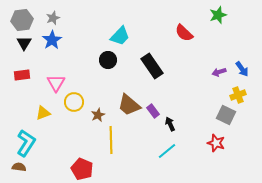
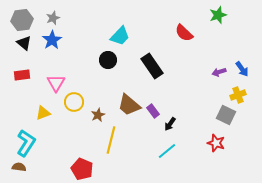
black triangle: rotated 21 degrees counterclockwise
black arrow: rotated 120 degrees counterclockwise
yellow line: rotated 16 degrees clockwise
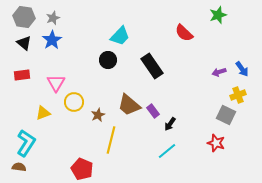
gray hexagon: moved 2 px right, 3 px up; rotated 15 degrees clockwise
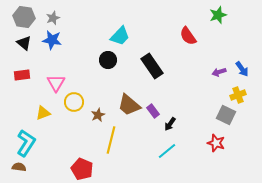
red semicircle: moved 4 px right, 3 px down; rotated 12 degrees clockwise
blue star: rotated 30 degrees counterclockwise
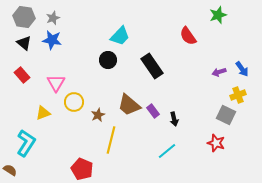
red rectangle: rotated 56 degrees clockwise
black arrow: moved 4 px right, 5 px up; rotated 48 degrees counterclockwise
brown semicircle: moved 9 px left, 3 px down; rotated 24 degrees clockwise
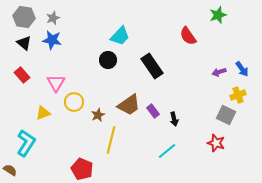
brown trapezoid: rotated 75 degrees counterclockwise
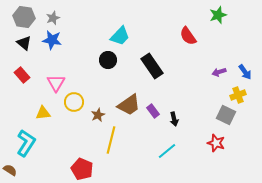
blue arrow: moved 3 px right, 3 px down
yellow triangle: rotated 14 degrees clockwise
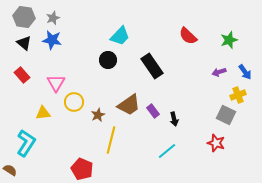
green star: moved 11 px right, 25 px down
red semicircle: rotated 12 degrees counterclockwise
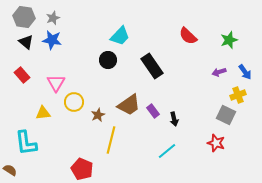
black triangle: moved 2 px right, 1 px up
cyan L-shape: rotated 140 degrees clockwise
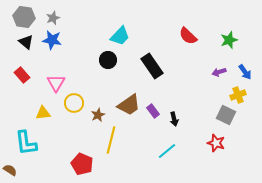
yellow circle: moved 1 px down
red pentagon: moved 5 px up
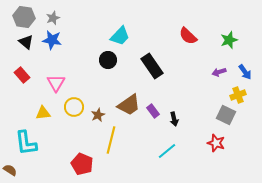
yellow circle: moved 4 px down
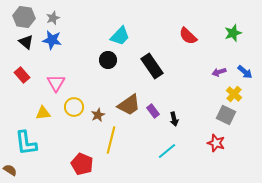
green star: moved 4 px right, 7 px up
blue arrow: rotated 14 degrees counterclockwise
yellow cross: moved 4 px left, 1 px up; rotated 28 degrees counterclockwise
